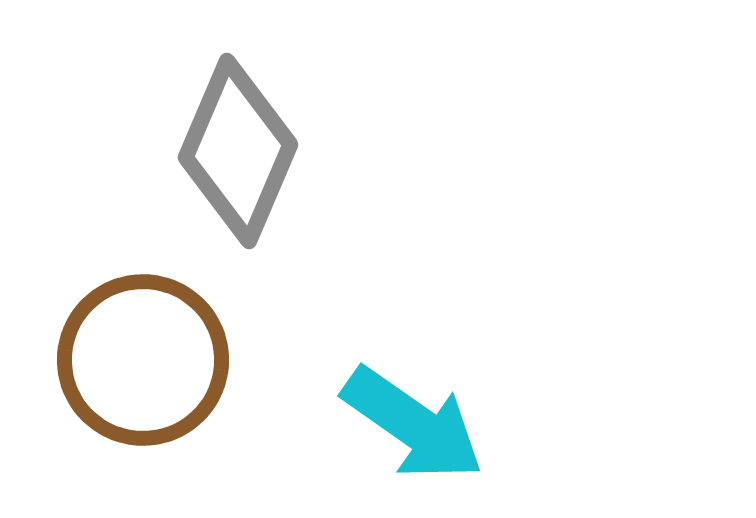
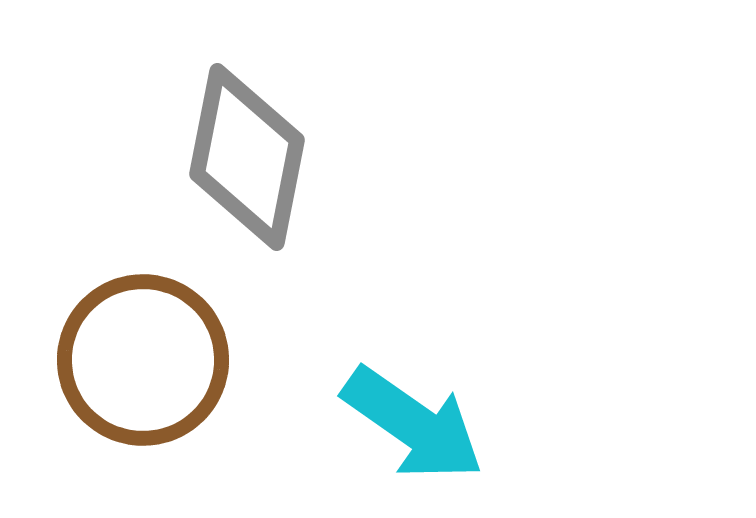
gray diamond: moved 9 px right, 6 px down; rotated 12 degrees counterclockwise
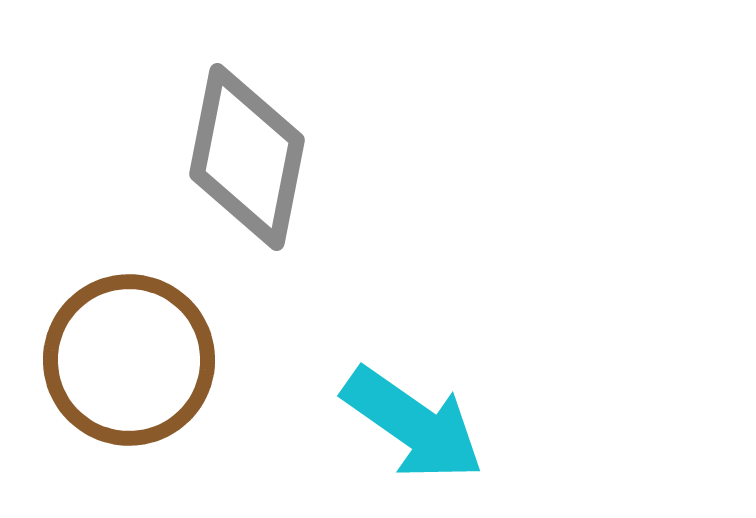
brown circle: moved 14 px left
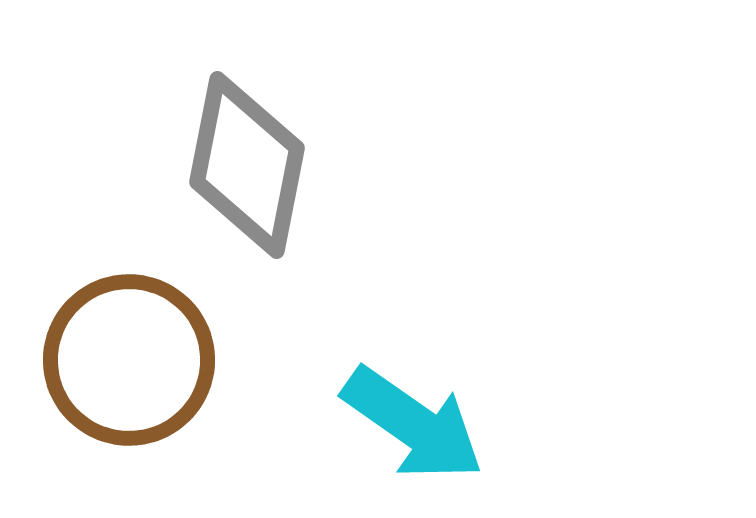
gray diamond: moved 8 px down
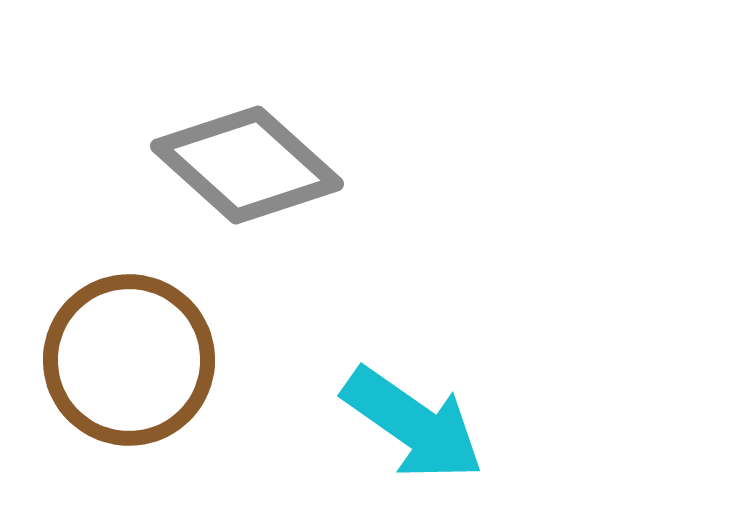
gray diamond: rotated 59 degrees counterclockwise
